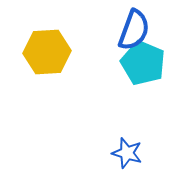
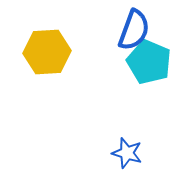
cyan pentagon: moved 6 px right, 1 px up
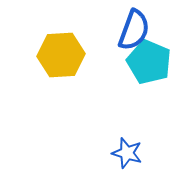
yellow hexagon: moved 14 px right, 3 px down
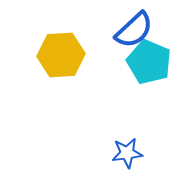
blue semicircle: rotated 27 degrees clockwise
blue star: rotated 24 degrees counterclockwise
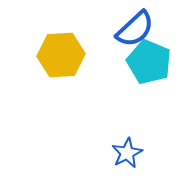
blue semicircle: moved 1 px right, 1 px up
blue star: rotated 20 degrees counterclockwise
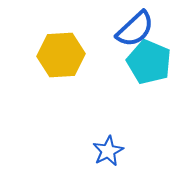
blue star: moved 19 px left, 2 px up
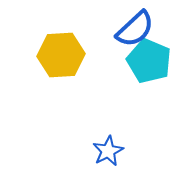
cyan pentagon: moved 1 px up
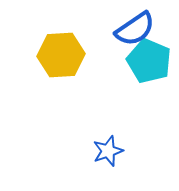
blue semicircle: rotated 9 degrees clockwise
blue star: rotated 8 degrees clockwise
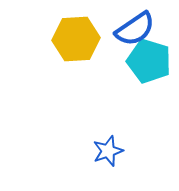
yellow hexagon: moved 15 px right, 16 px up
cyan pentagon: rotated 6 degrees counterclockwise
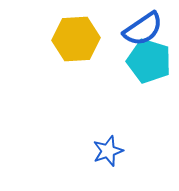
blue semicircle: moved 8 px right
